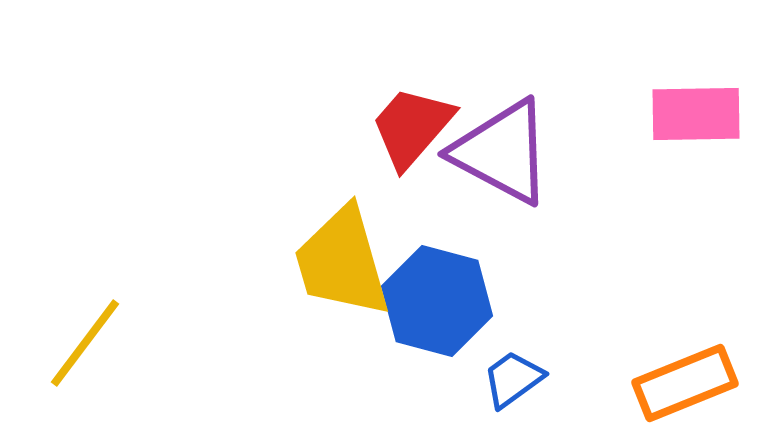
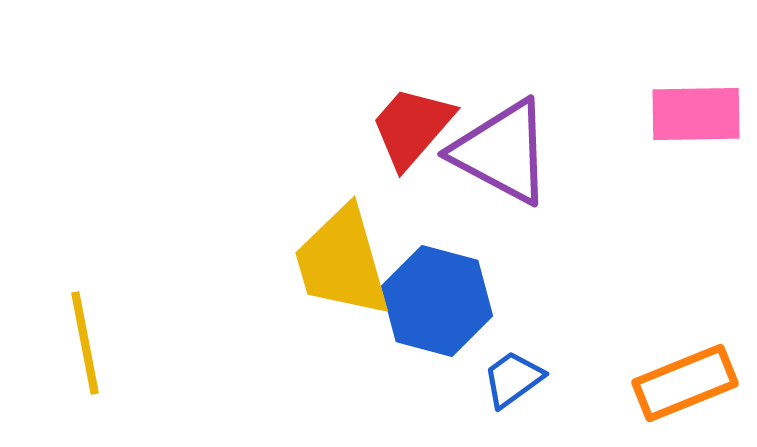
yellow line: rotated 48 degrees counterclockwise
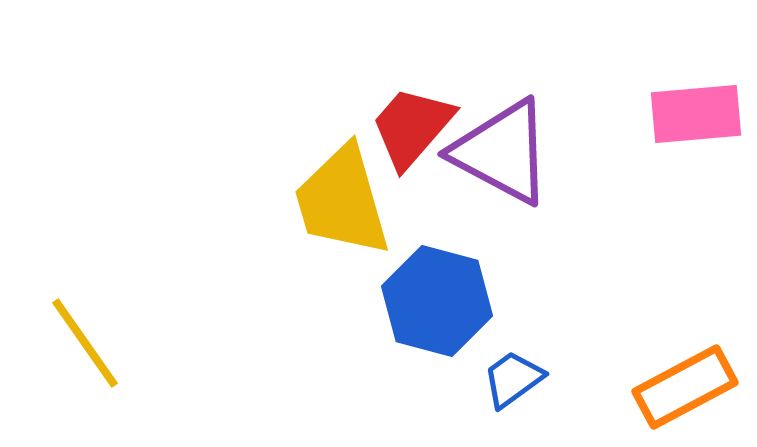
pink rectangle: rotated 4 degrees counterclockwise
yellow trapezoid: moved 61 px up
yellow line: rotated 24 degrees counterclockwise
orange rectangle: moved 4 px down; rotated 6 degrees counterclockwise
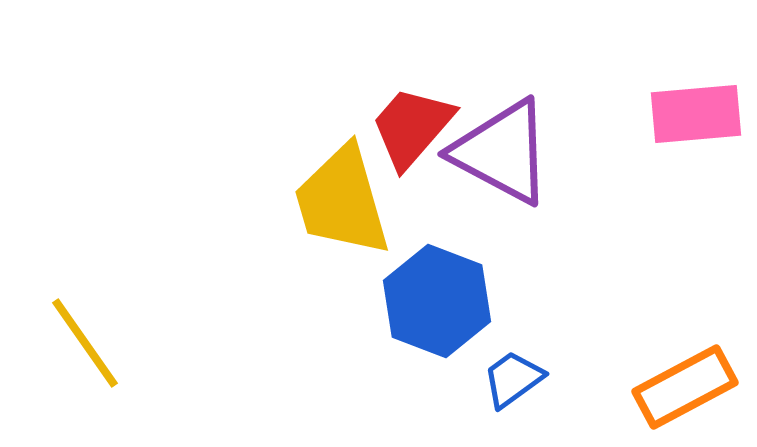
blue hexagon: rotated 6 degrees clockwise
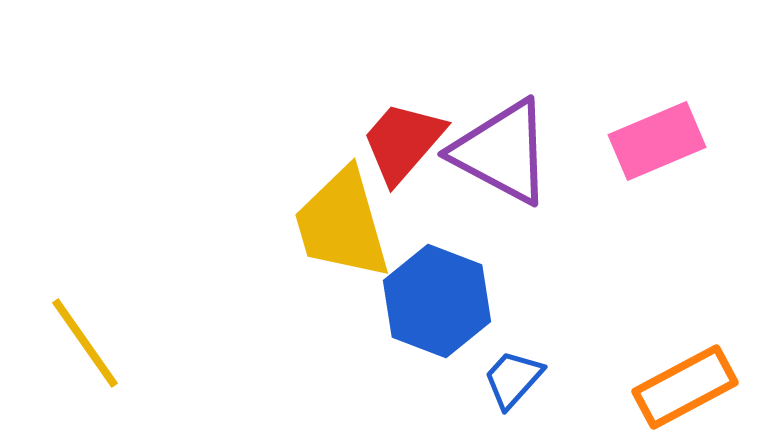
pink rectangle: moved 39 px left, 27 px down; rotated 18 degrees counterclockwise
red trapezoid: moved 9 px left, 15 px down
yellow trapezoid: moved 23 px down
blue trapezoid: rotated 12 degrees counterclockwise
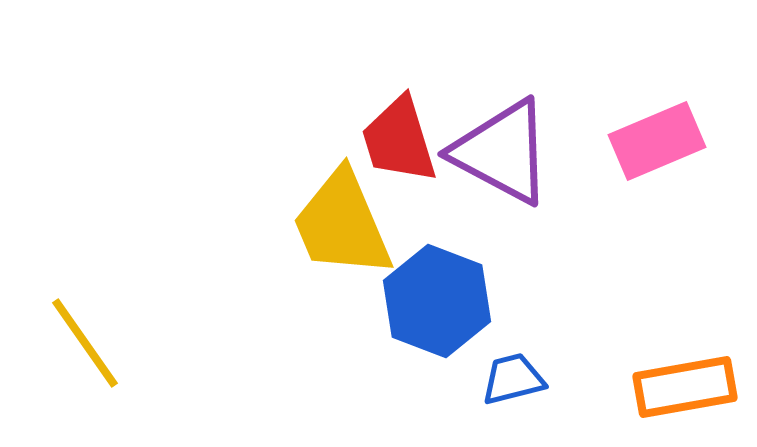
red trapezoid: moved 4 px left, 2 px up; rotated 58 degrees counterclockwise
yellow trapezoid: rotated 7 degrees counterclockwise
blue trapezoid: rotated 34 degrees clockwise
orange rectangle: rotated 18 degrees clockwise
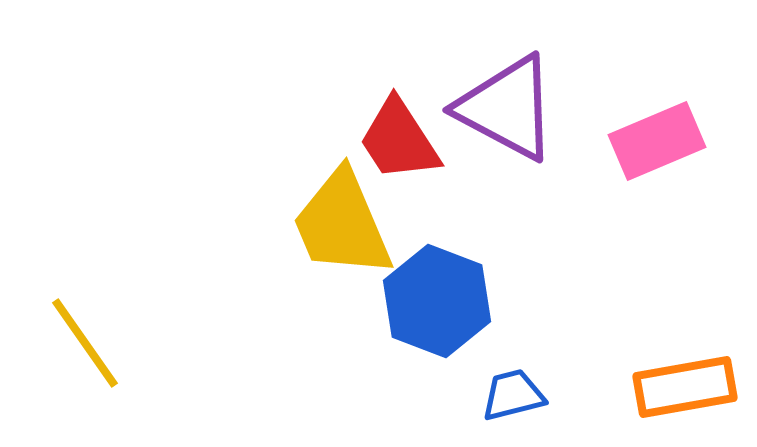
red trapezoid: rotated 16 degrees counterclockwise
purple triangle: moved 5 px right, 44 px up
blue trapezoid: moved 16 px down
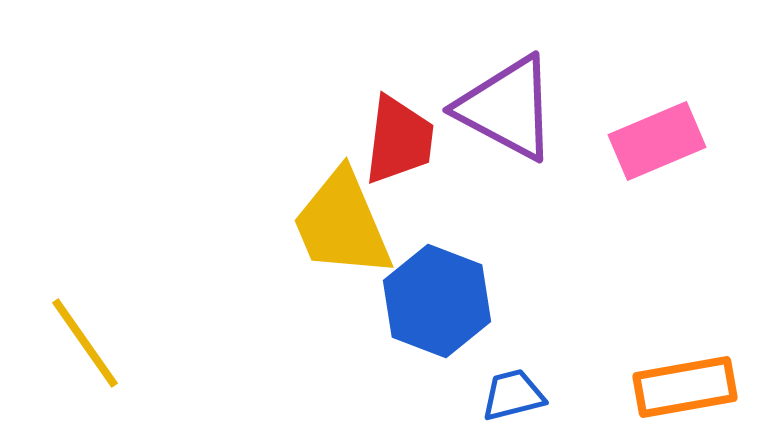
red trapezoid: rotated 140 degrees counterclockwise
